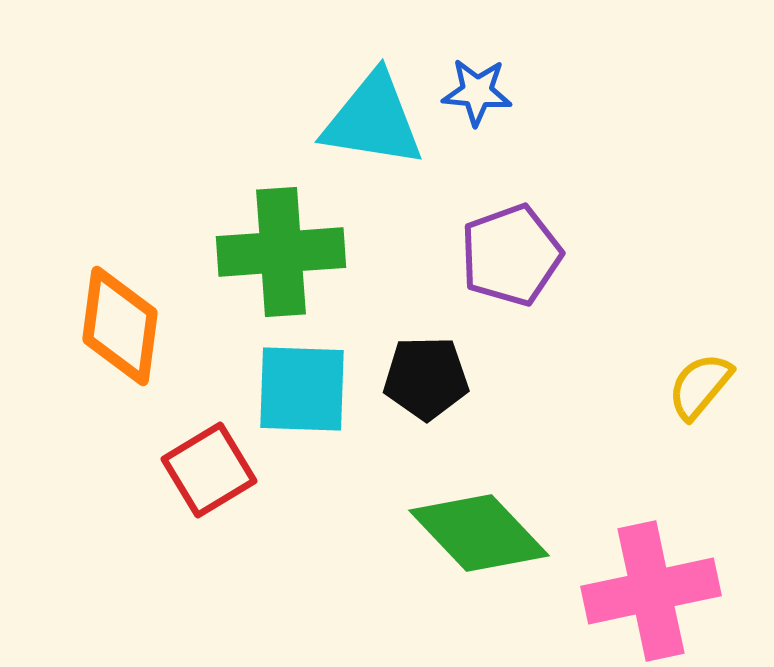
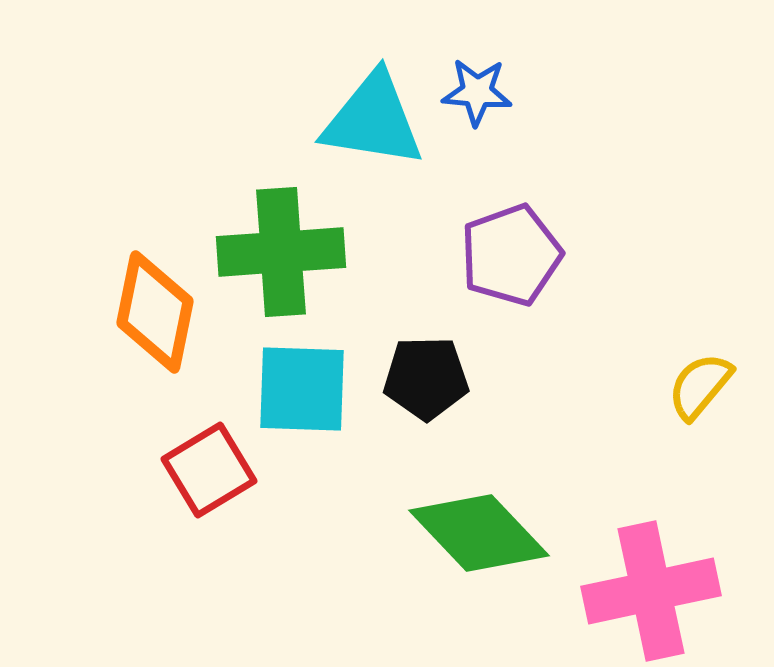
orange diamond: moved 35 px right, 14 px up; rotated 4 degrees clockwise
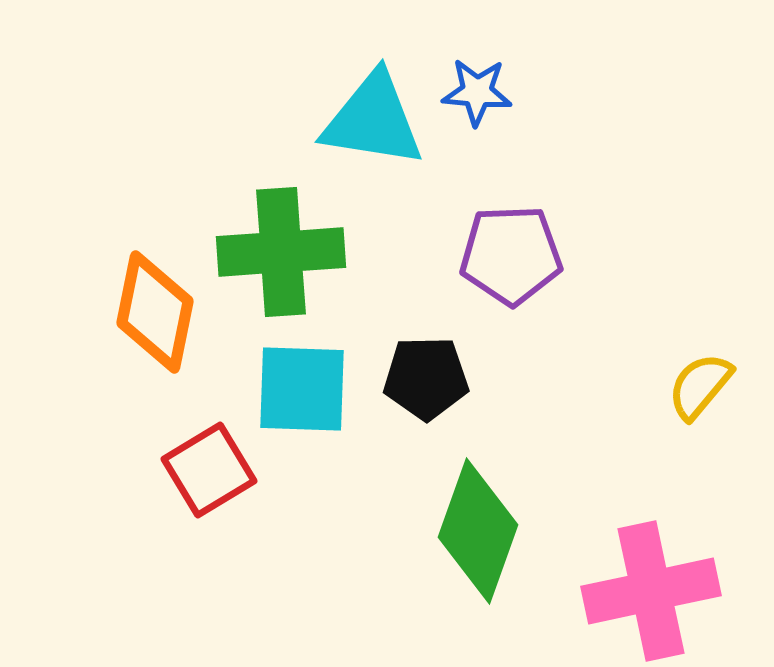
purple pentagon: rotated 18 degrees clockwise
green diamond: moved 1 px left, 2 px up; rotated 63 degrees clockwise
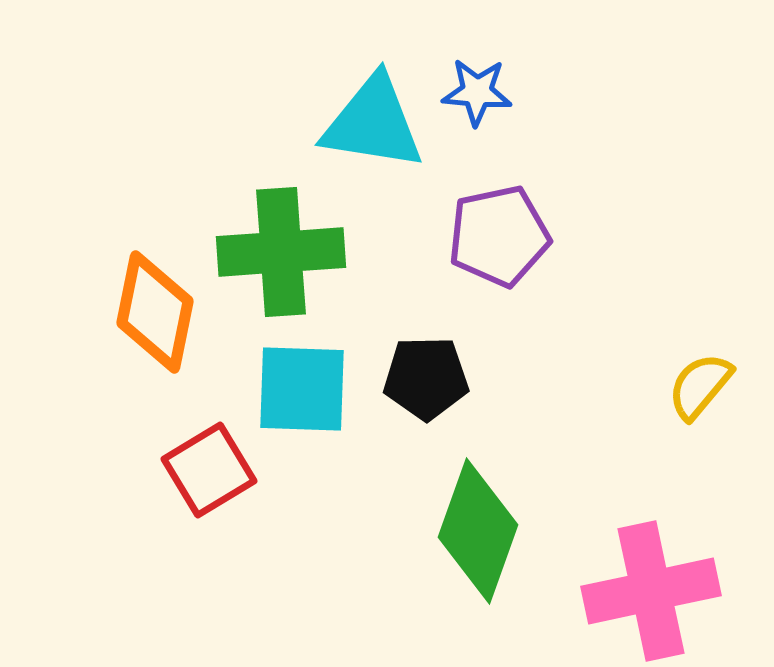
cyan triangle: moved 3 px down
purple pentagon: moved 12 px left, 19 px up; rotated 10 degrees counterclockwise
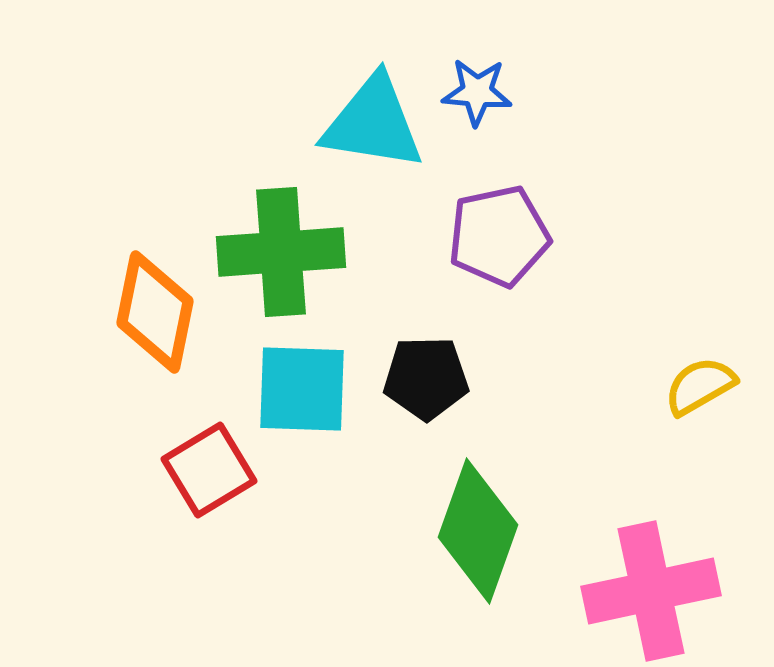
yellow semicircle: rotated 20 degrees clockwise
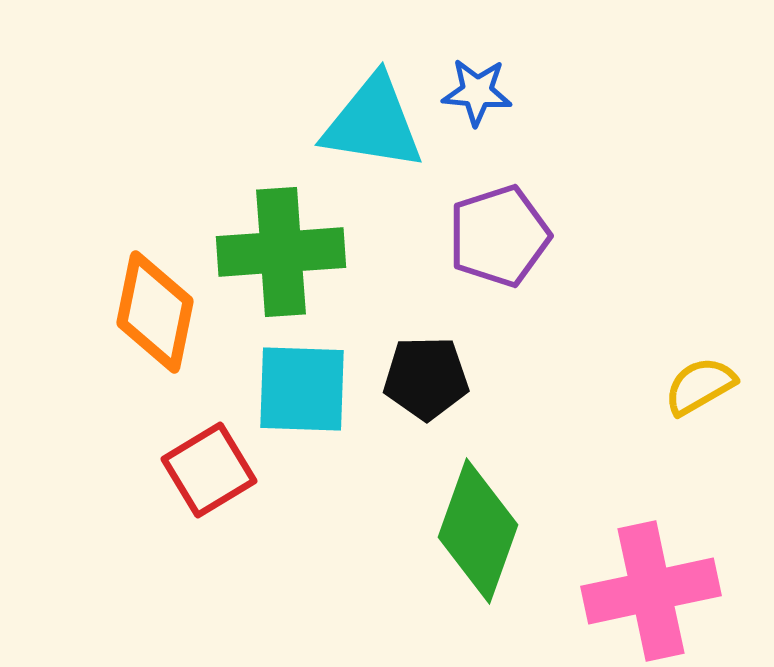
purple pentagon: rotated 6 degrees counterclockwise
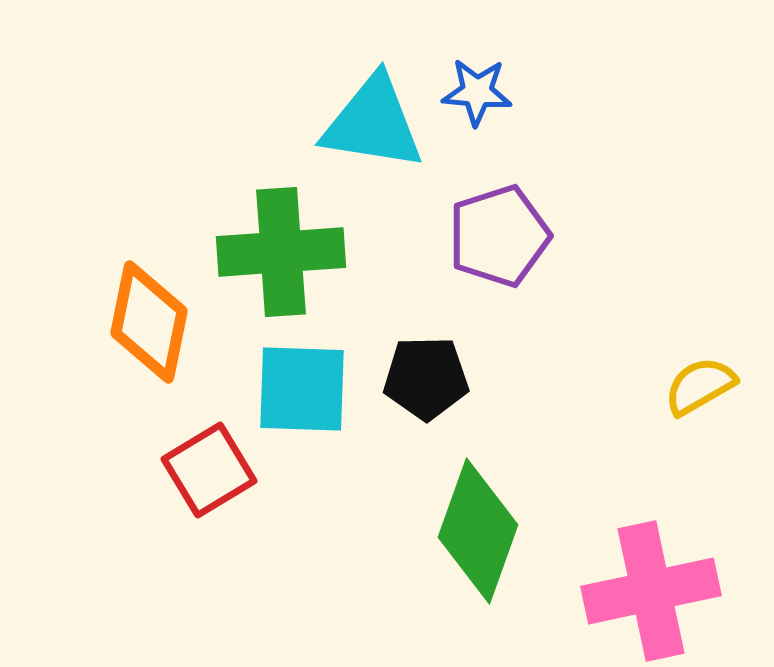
orange diamond: moved 6 px left, 10 px down
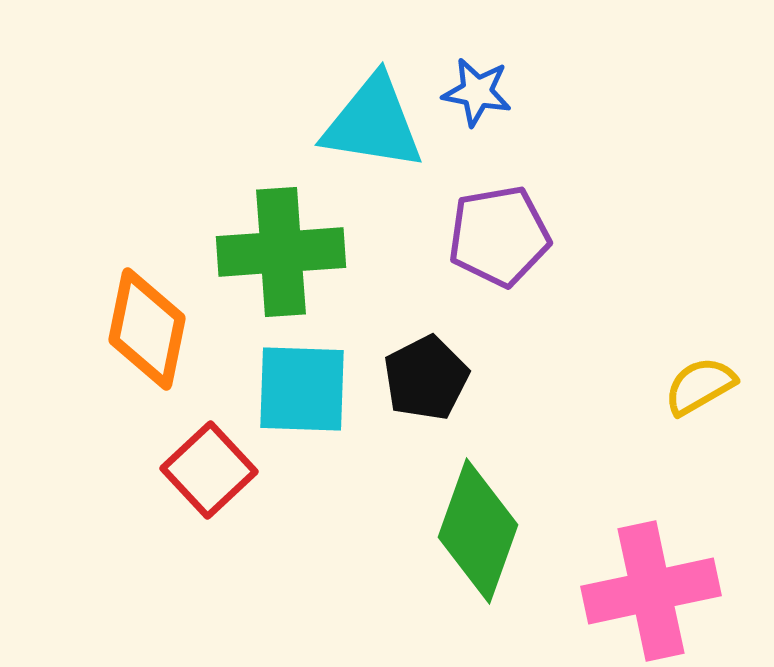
blue star: rotated 6 degrees clockwise
purple pentagon: rotated 8 degrees clockwise
orange diamond: moved 2 px left, 7 px down
black pentagon: rotated 26 degrees counterclockwise
red square: rotated 12 degrees counterclockwise
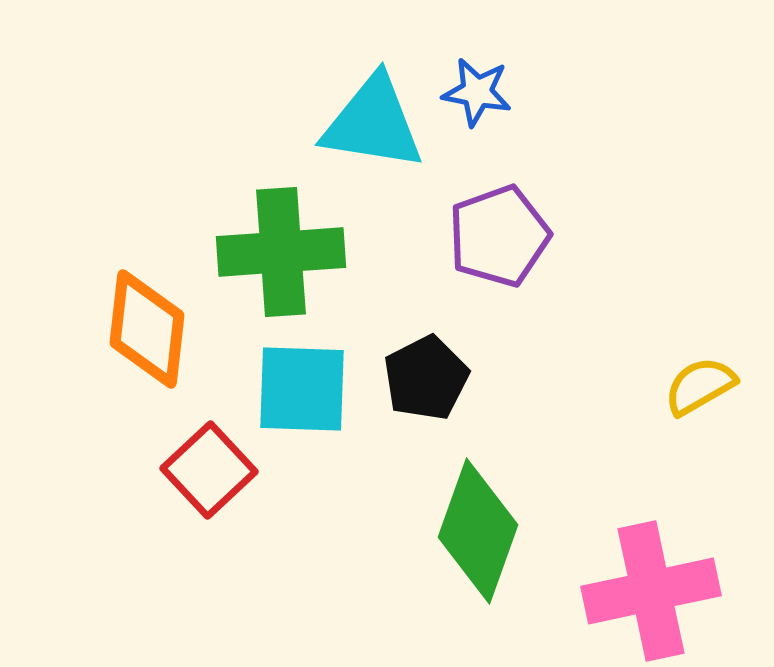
purple pentagon: rotated 10 degrees counterclockwise
orange diamond: rotated 5 degrees counterclockwise
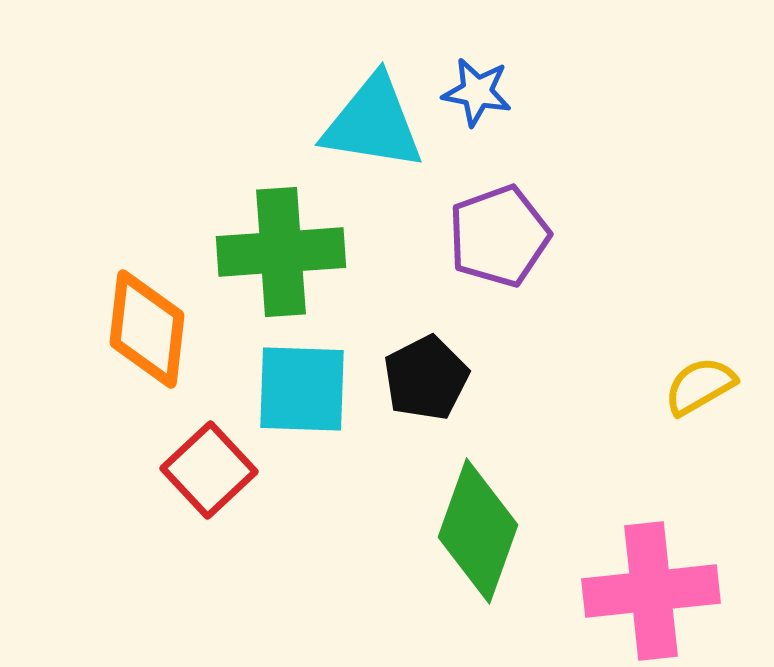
pink cross: rotated 6 degrees clockwise
